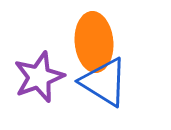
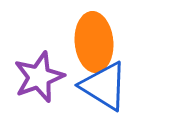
blue triangle: moved 4 px down
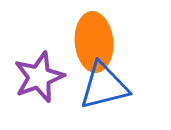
blue triangle: rotated 46 degrees counterclockwise
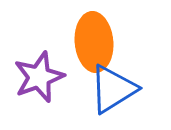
blue triangle: moved 9 px right, 3 px down; rotated 18 degrees counterclockwise
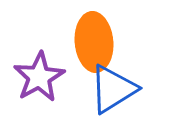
purple star: rotated 9 degrees counterclockwise
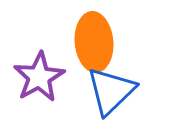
blue triangle: moved 2 px left, 2 px down; rotated 12 degrees counterclockwise
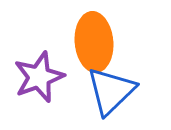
purple star: rotated 9 degrees clockwise
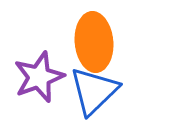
blue triangle: moved 17 px left
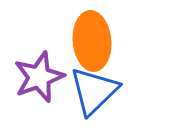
orange ellipse: moved 2 px left, 1 px up
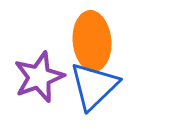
blue triangle: moved 5 px up
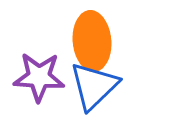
purple star: rotated 24 degrees clockwise
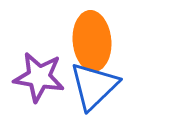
purple star: rotated 6 degrees clockwise
